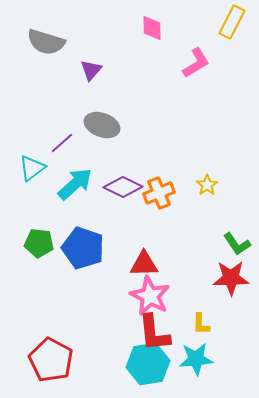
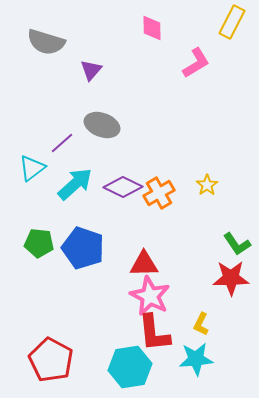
orange cross: rotated 8 degrees counterclockwise
yellow L-shape: rotated 25 degrees clockwise
cyan hexagon: moved 18 px left, 3 px down
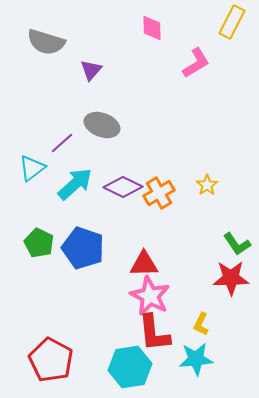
green pentagon: rotated 20 degrees clockwise
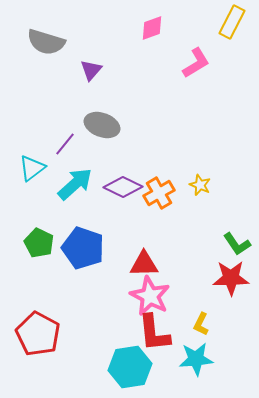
pink diamond: rotated 72 degrees clockwise
purple line: moved 3 px right, 1 px down; rotated 10 degrees counterclockwise
yellow star: moved 7 px left; rotated 15 degrees counterclockwise
red pentagon: moved 13 px left, 26 px up
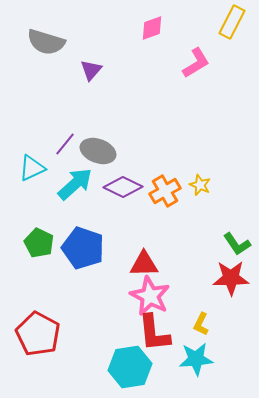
gray ellipse: moved 4 px left, 26 px down
cyan triangle: rotated 12 degrees clockwise
orange cross: moved 6 px right, 2 px up
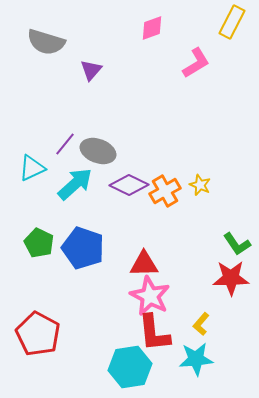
purple diamond: moved 6 px right, 2 px up
yellow L-shape: rotated 15 degrees clockwise
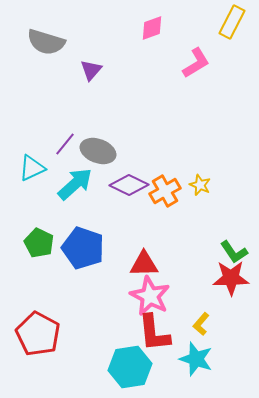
green L-shape: moved 3 px left, 8 px down
cyan star: rotated 24 degrees clockwise
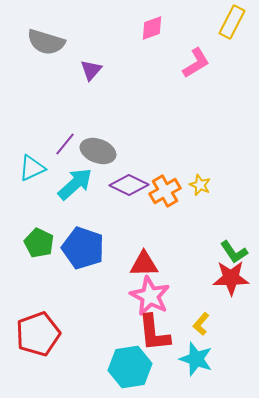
red pentagon: rotated 24 degrees clockwise
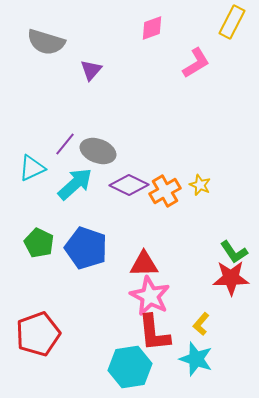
blue pentagon: moved 3 px right
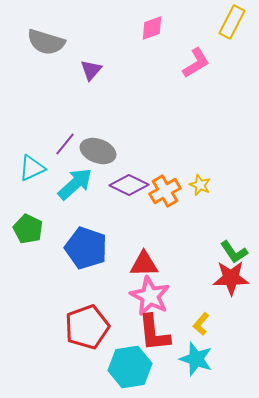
green pentagon: moved 11 px left, 14 px up
red pentagon: moved 49 px right, 7 px up
